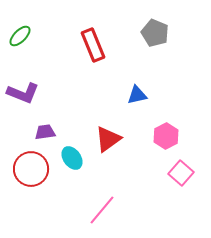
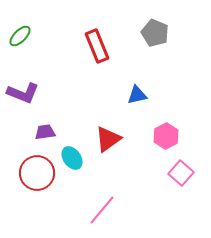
red rectangle: moved 4 px right, 1 px down
red circle: moved 6 px right, 4 px down
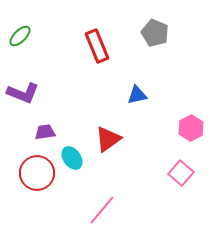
pink hexagon: moved 25 px right, 8 px up
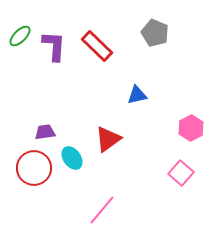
red rectangle: rotated 24 degrees counterclockwise
purple L-shape: moved 31 px right, 47 px up; rotated 108 degrees counterclockwise
red circle: moved 3 px left, 5 px up
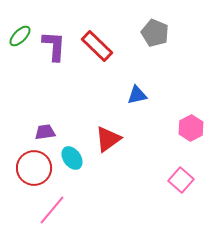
pink square: moved 7 px down
pink line: moved 50 px left
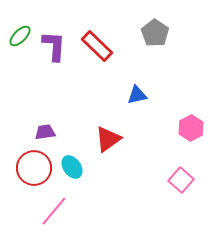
gray pentagon: rotated 12 degrees clockwise
cyan ellipse: moved 9 px down
pink line: moved 2 px right, 1 px down
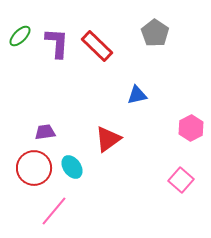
purple L-shape: moved 3 px right, 3 px up
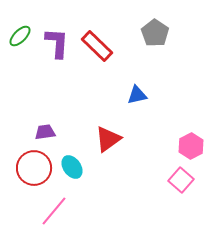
pink hexagon: moved 18 px down
